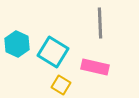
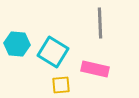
cyan hexagon: rotated 20 degrees counterclockwise
pink rectangle: moved 2 px down
yellow square: rotated 36 degrees counterclockwise
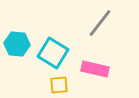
gray line: rotated 40 degrees clockwise
cyan square: moved 1 px down
yellow square: moved 2 px left
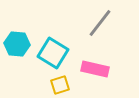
yellow square: moved 1 px right; rotated 12 degrees counterclockwise
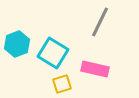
gray line: moved 1 px up; rotated 12 degrees counterclockwise
cyan hexagon: rotated 25 degrees counterclockwise
yellow square: moved 2 px right, 1 px up
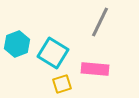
pink rectangle: rotated 8 degrees counterclockwise
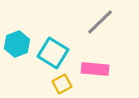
gray line: rotated 20 degrees clockwise
yellow square: rotated 12 degrees counterclockwise
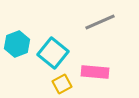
gray line: rotated 20 degrees clockwise
cyan square: rotated 8 degrees clockwise
pink rectangle: moved 3 px down
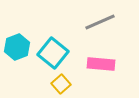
cyan hexagon: moved 3 px down
pink rectangle: moved 6 px right, 8 px up
yellow square: moved 1 px left; rotated 12 degrees counterclockwise
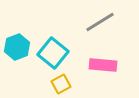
gray line: rotated 8 degrees counterclockwise
pink rectangle: moved 2 px right, 1 px down
yellow square: rotated 12 degrees clockwise
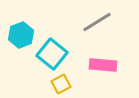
gray line: moved 3 px left
cyan hexagon: moved 4 px right, 12 px up
cyan square: moved 1 px left, 1 px down
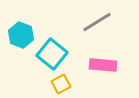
cyan hexagon: rotated 20 degrees counterclockwise
